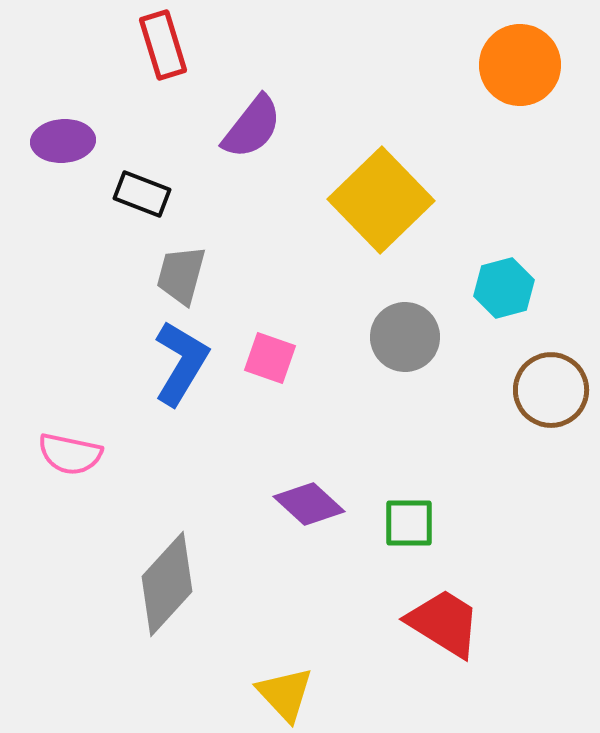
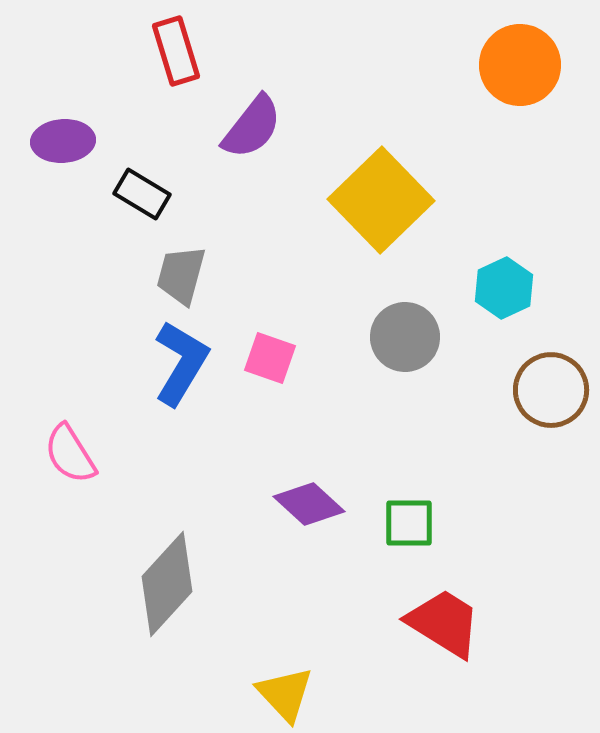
red rectangle: moved 13 px right, 6 px down
black rectangle: rotated 10 degrees clockwise
cyan hexagon: rotated 10 degrees counterclockwise
pink semicircle: rotated 46 degrees clockwise
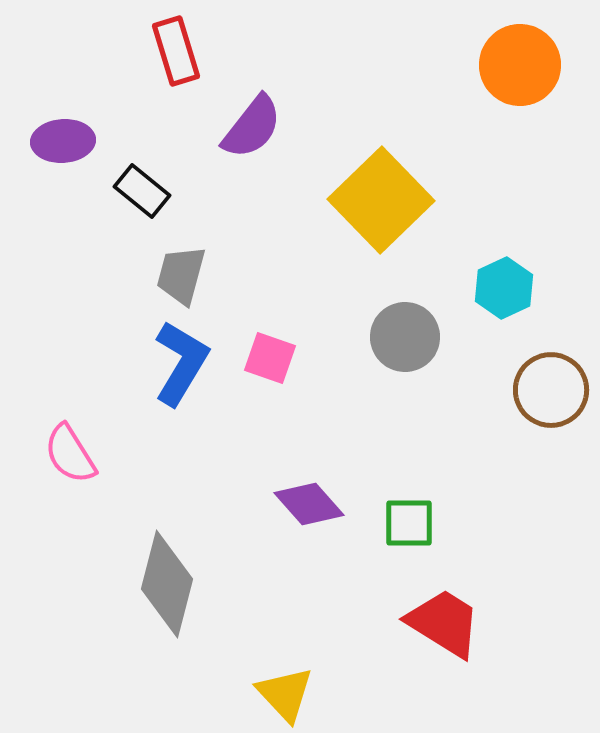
black rectangle: moved 3 px up; rotated 8 degrees clockwise
purple diamond: rotated 6 degrees clockwise
gray diamond: rotated 28 degrees counterclockwise
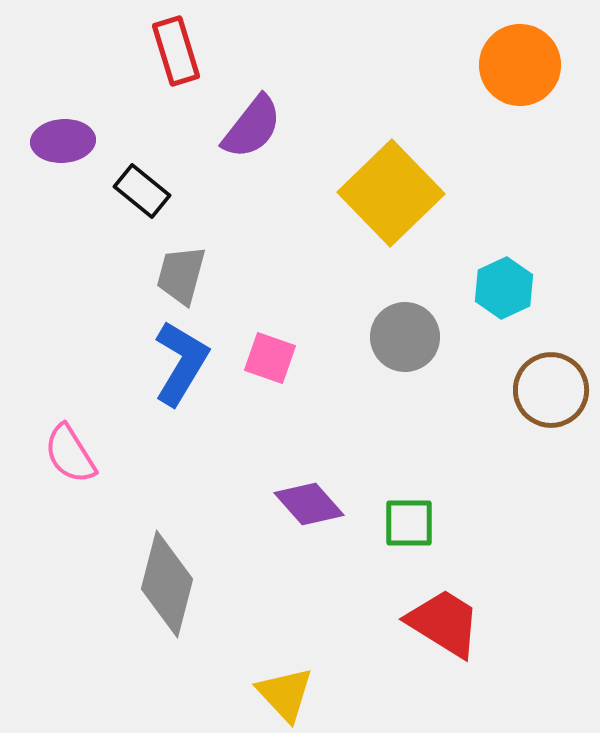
yellow square: moved 10 px right, 7 px up
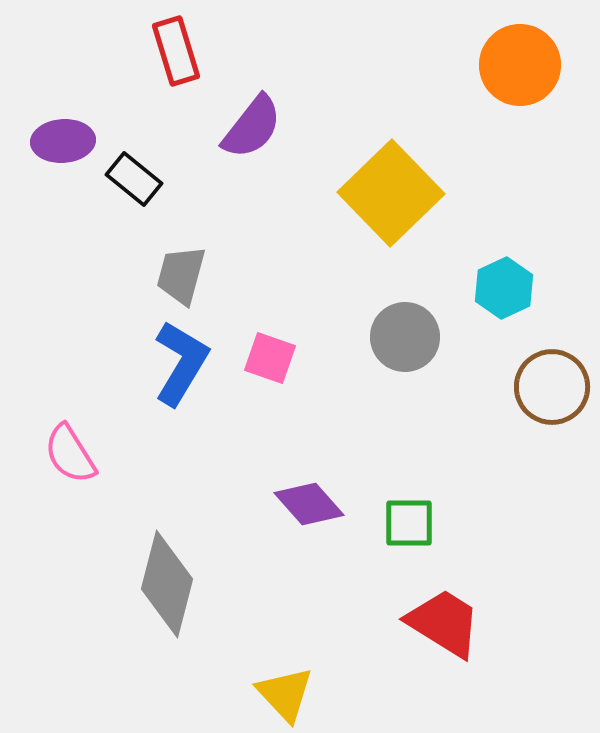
black rectangle: moved 8 px left, 12 px up
brown circle: moved 1 px right, 3 px up
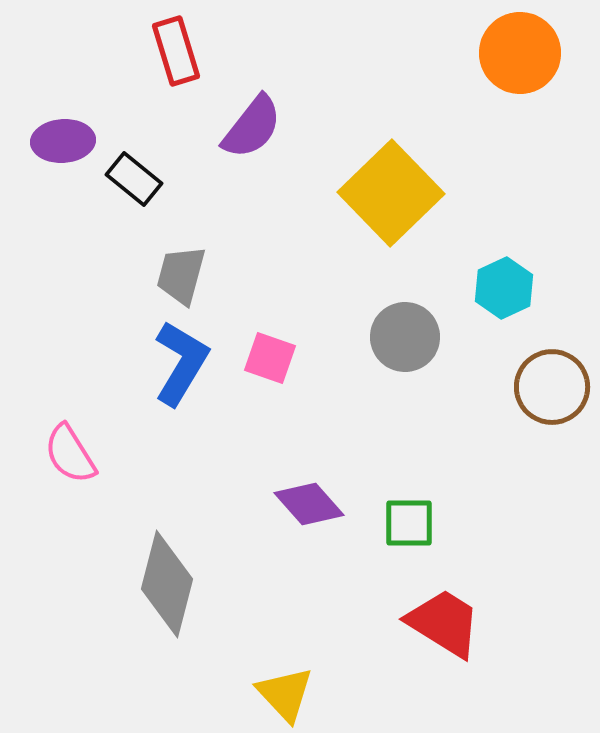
orange circle: moved 12 px up
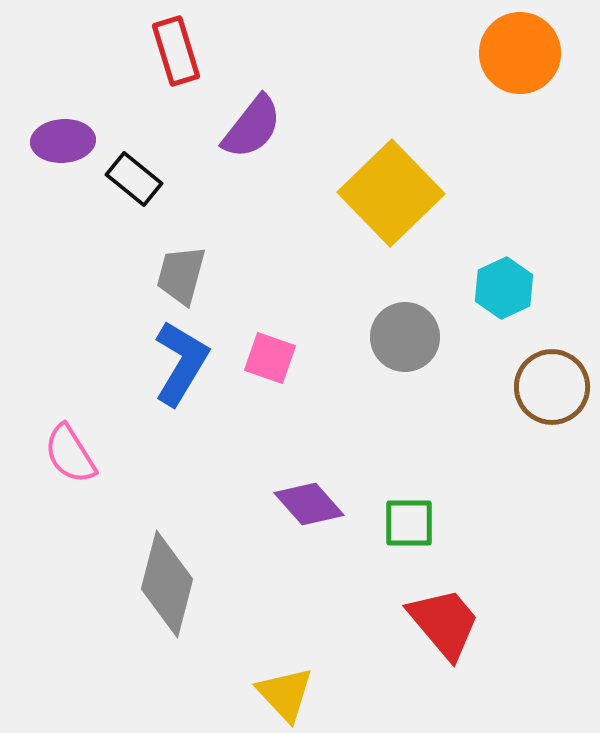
red trapezoid: rotated 18 degrees clockwise
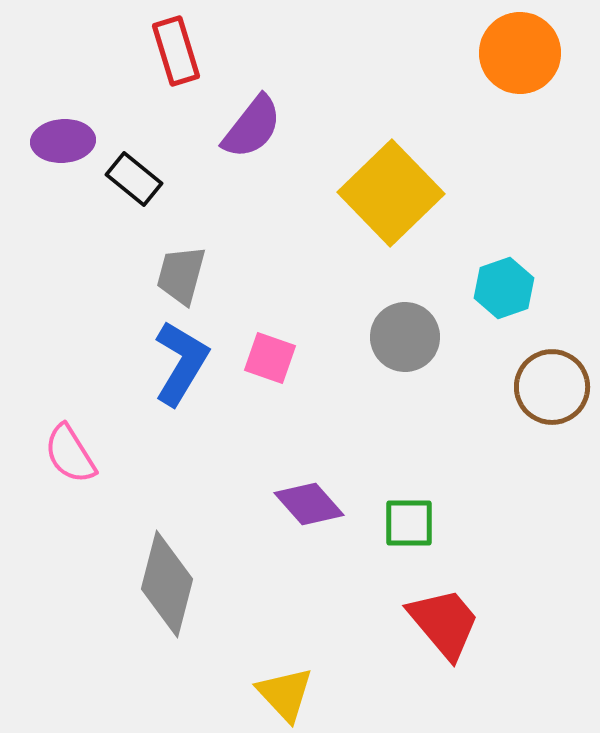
cyan hexagon: rotated 6 degrees clockwise
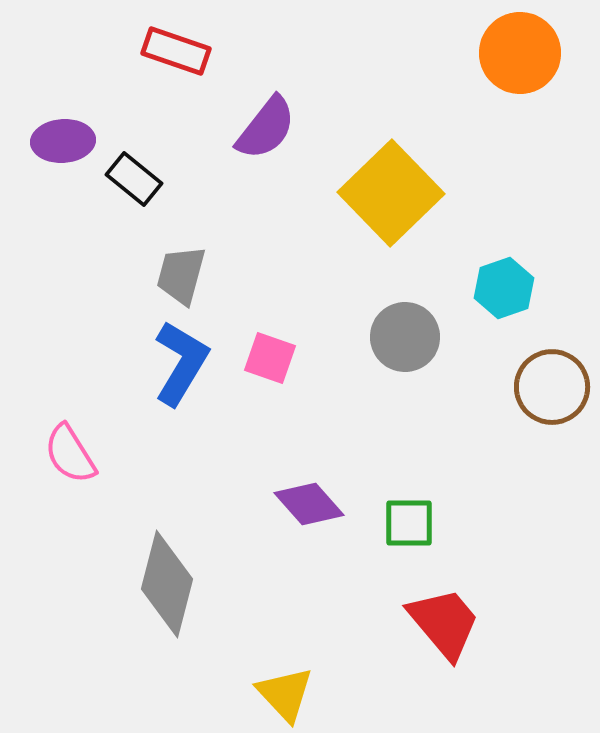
red rectangle: rotated 54 degrees counterclockwise
purple semicircle: moved 14 px right, 1 px down
